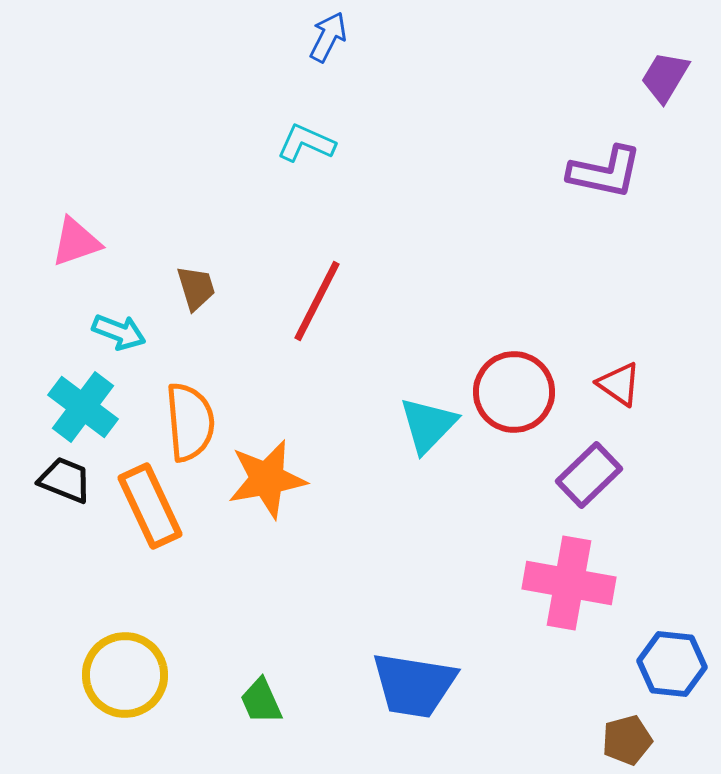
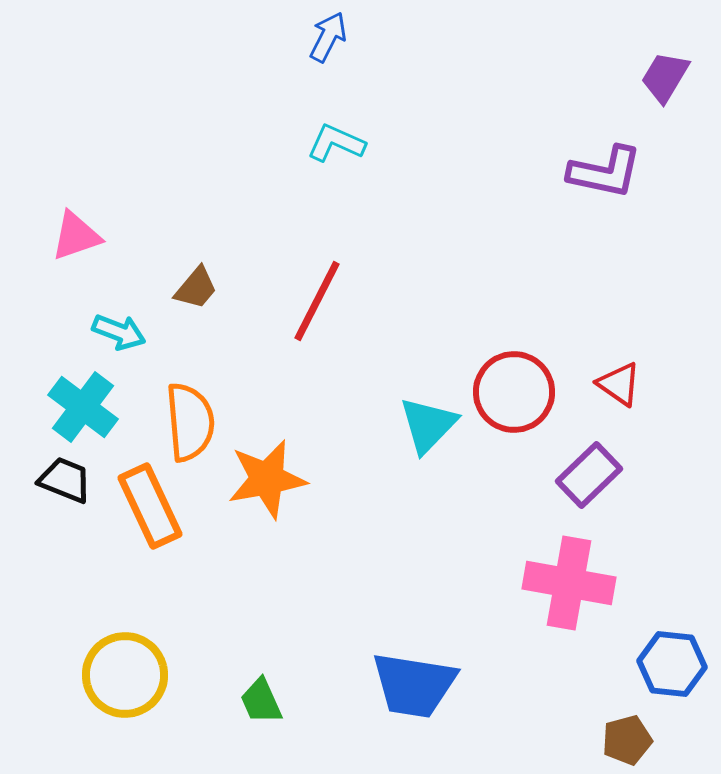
cyan L-shape: moved 30 px right
pink triangle: moved 6 px up
brown trapezoid: rotated 57 degrees clockwise
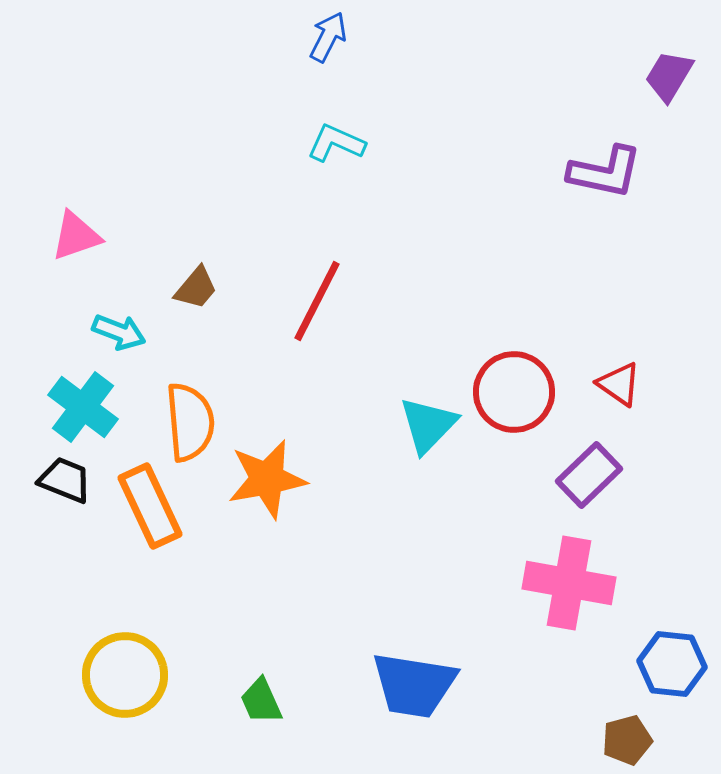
purple trapezoid: moved 4 px right, 1 px up
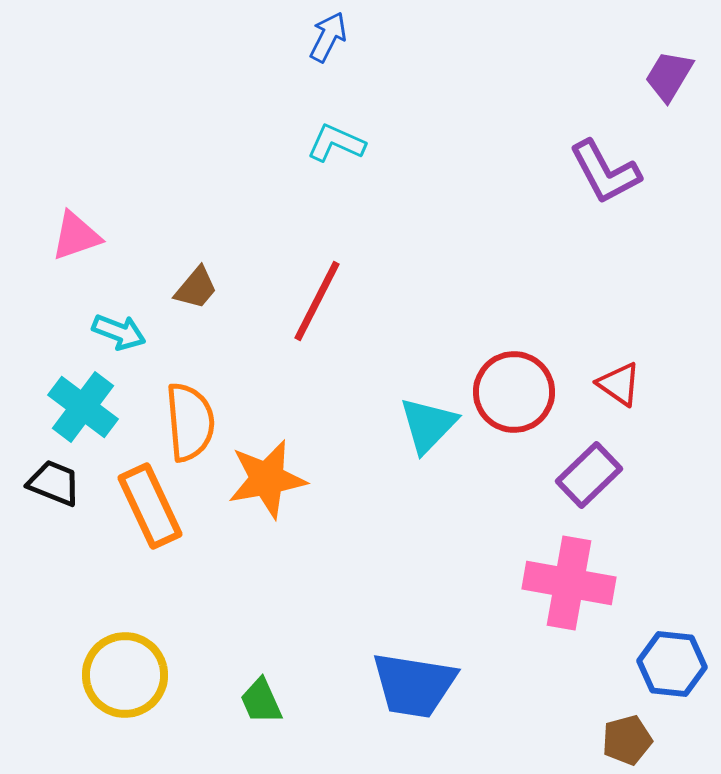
purple L-shape: rotated 50 degrees clockwise
black trapezoid: moved 11 px left, 3 px down
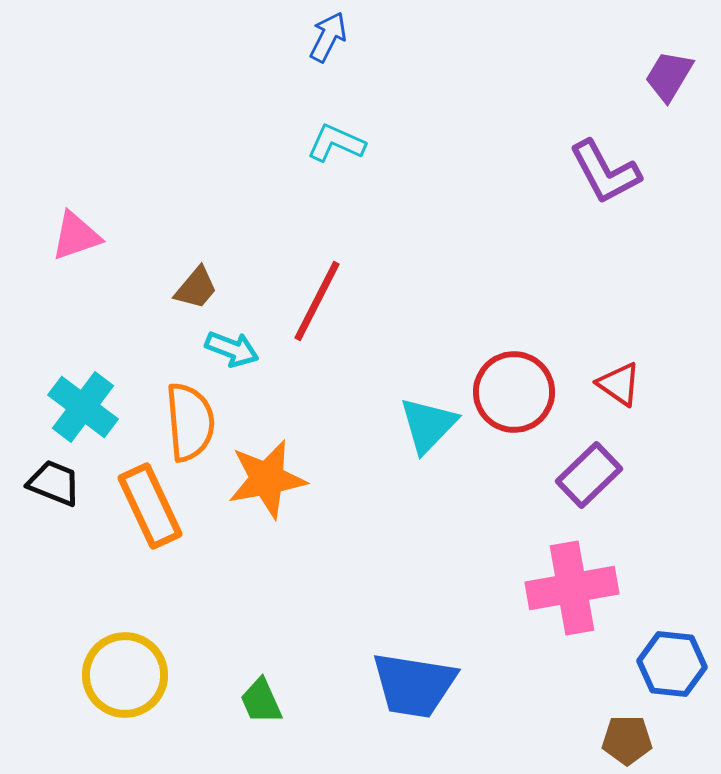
cyan arrow: moved 113 px right, 17 px down
pink cross: moved 3 px right, 5 px down; rotated 20 degrees counterclockwise
brown pentagon: rotated 15 degrees clockwise
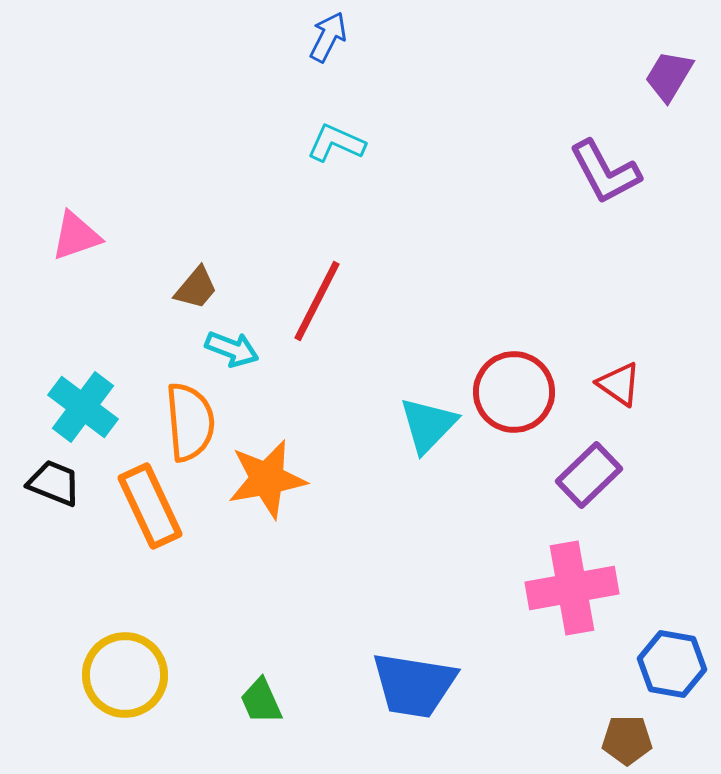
blue hexagon: rotated 4 degrees clockwise
